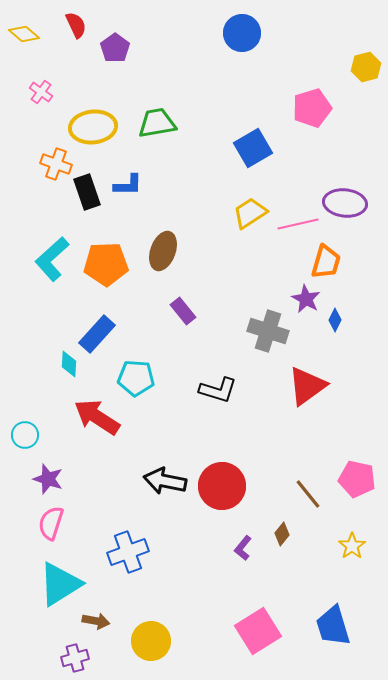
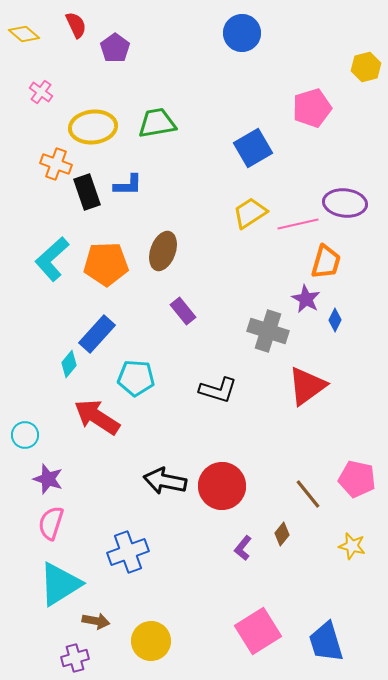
cyan diamond at (69, 364): rotated 36 degrees clockwise
yellow star at (352, 546): rotated 24 degrees counterclockwise
blue trapezoid at (333, 626): moved 7 px left, 16 px down
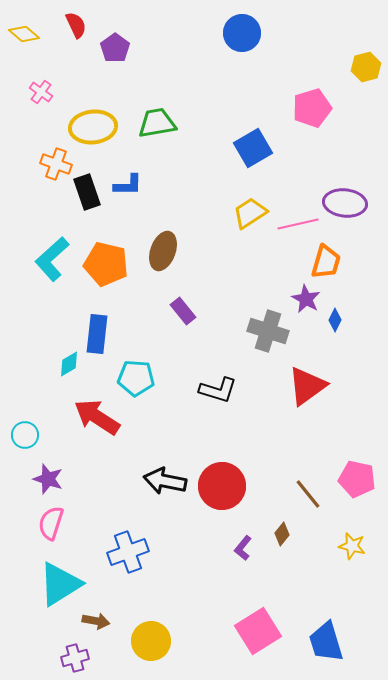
orange pentagon at (106, 264): rotated 15 degrees clockwise
blue rectangle at (97, 334): rotated 36 degrees counterclockwise
cyan diamond at (69, 364): rotated 20 degrees clockwise
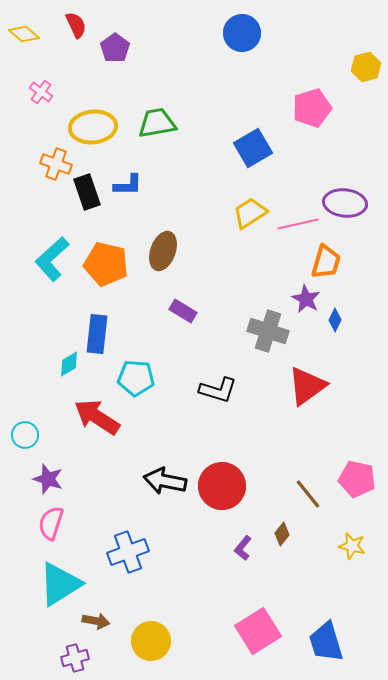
purple rectangle at (183, 311): rotated 20 degrees counterclockwise
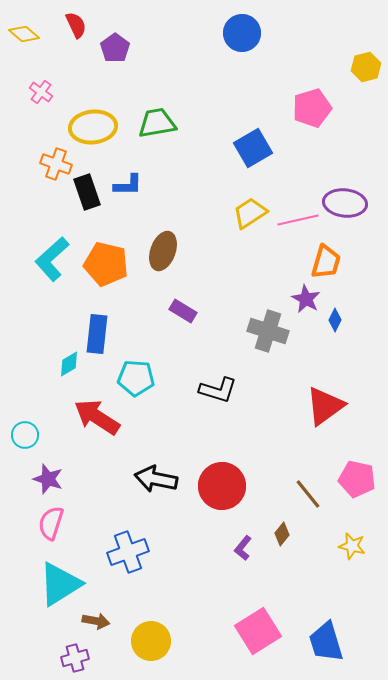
pink line at (298, 224): moved 4 px up
red triangle at (307, 386): moved 18 px right, 20 px down
black arrow at (165, 481): moved 9 px left, 2 px up
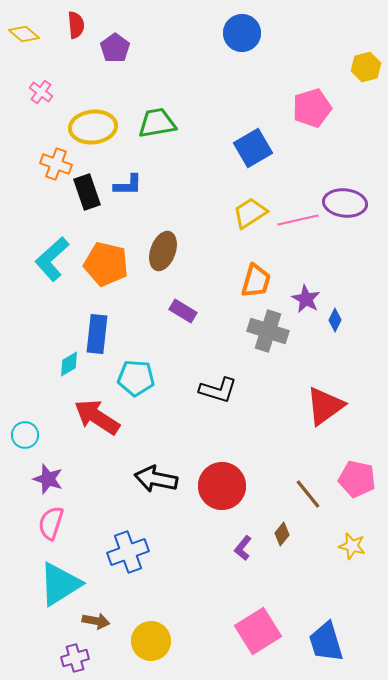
red semicircle at (76, 25): rotated 20 degrees clockwise
orange trapezoid at (326, 262): moved 70 px left, 19 px down
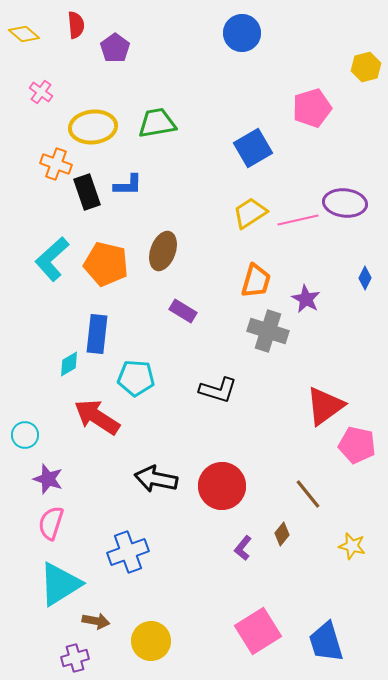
blue diamond at (335, 320): moved 30 px right, 42 px up
pink pentagon at (357, 479): moved 34 px up
